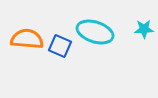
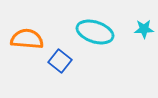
blue square: moved 15 px down; rotated 15 degrees clockwise
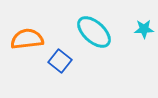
cyan ellipse: moved 1 px left; rotated 24 degrees clockwise
orange semicircle: rotated 12 degrees counterclockwise
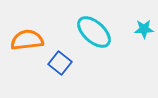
orange semicircle: moved 1 px down
blue square: moved 2 px down
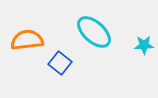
cyan star: moved 16 px down
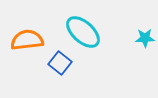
cyan ellipse: moved 11 px left
cyan star: moved 1 px right, 7 px up
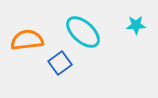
cyan star: moved 9 px left, 13 px up
blue square: rotated 15 degrees clockwise
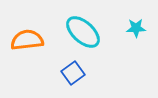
cyan star: moved 3 px down
blue square: moved 13 px right, 10 px down
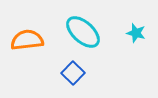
cyan star: moved 5 px down; rotated 18 degrees clockwise
blue square: rotated 10 degrees counterclockwise
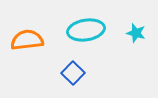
cyan ellipse: moved 3 px right, 2 px up; rotated 51 degrees counterclockwise
